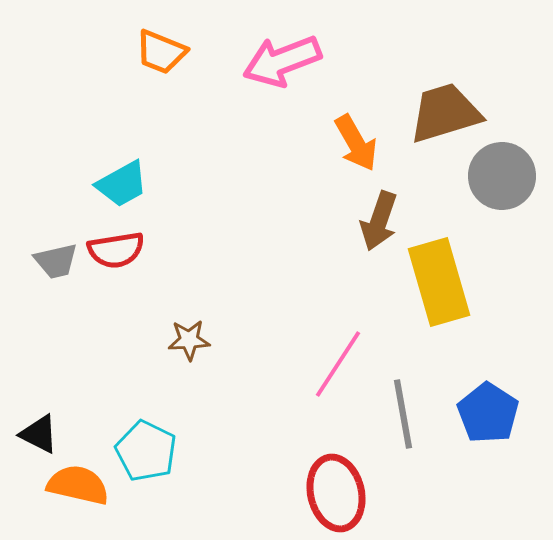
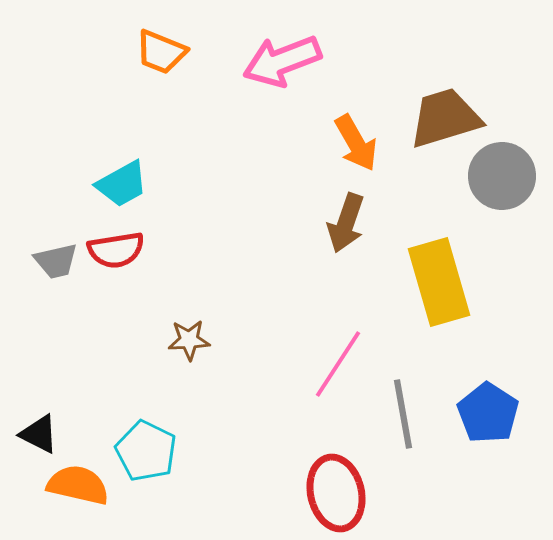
brown trapezoid: moved 5 px down
brown arrow: moved 33 px left, 2 px down
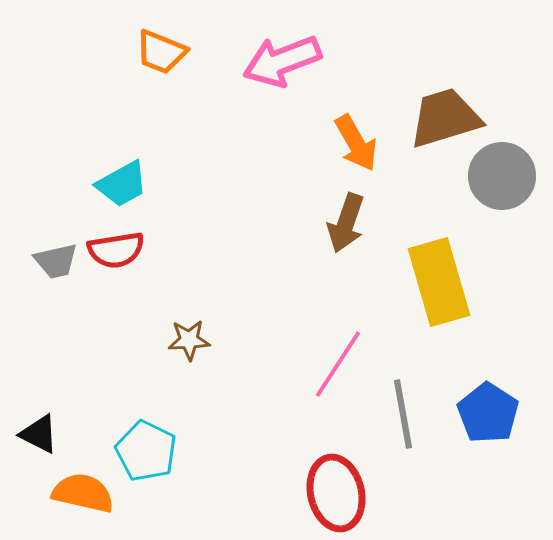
orange semicircle: moved 5 px right, 8 px down
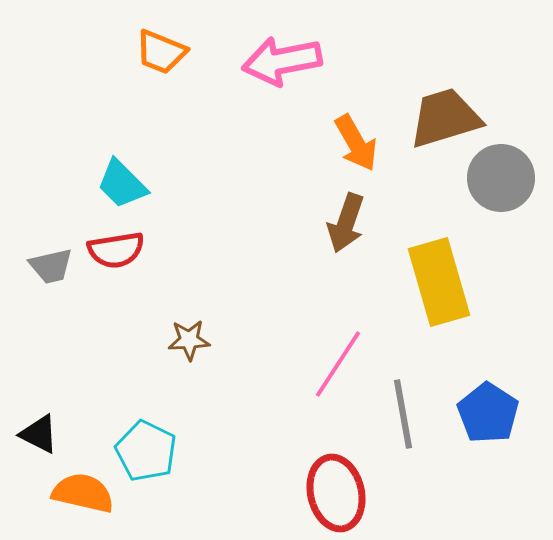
pink arrow: rotated 10 degrees clockwise
gray circle: moved 1 px left, 2 px down
cyan trapezoid: rotated 74 degrees clockwise
gray trapezoid: moved 5 px left, 5 px down
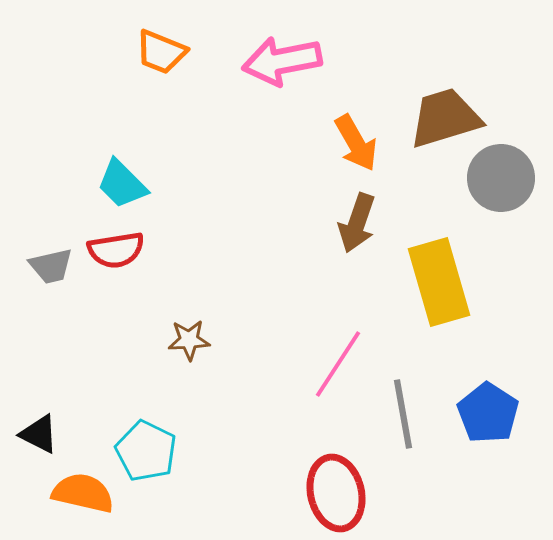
brown arrow: moved 11 px right
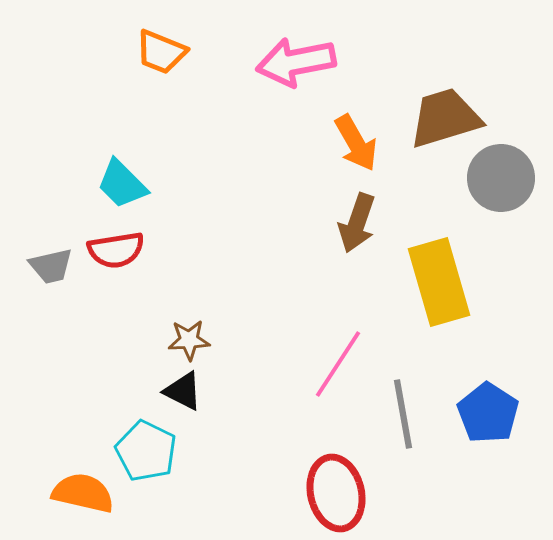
pink arrow: moved 14 px right, 1 px down
black triangle: moved 144 px right, 43 px up
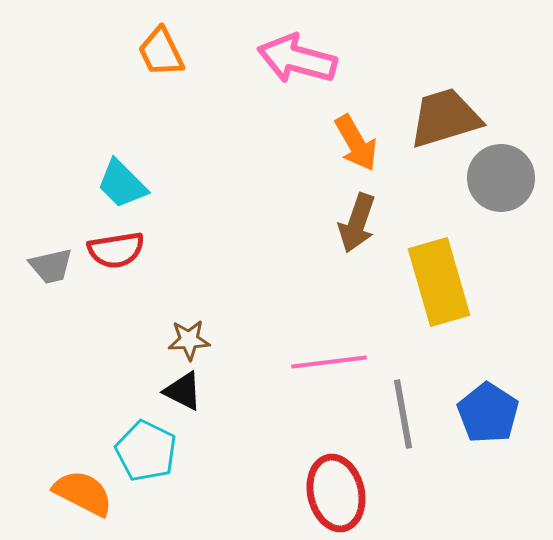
orange trapezoid: rotated 42 degrees clockwise
pink arrow: moved 1 px right, 3 px up; rotated 26 degrees clockwise
pink line: moved 9 px left, 2 px up; rotated 50 degrees clockwise
orange semicircle: rotated 14 degrees clockwise
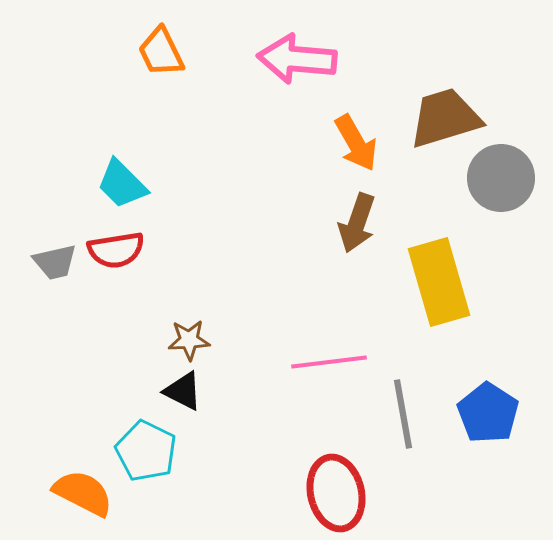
pink arrow: rotated 10 degrees counterclockwise
gray trapezoid: moved 4 px right, 4 px up
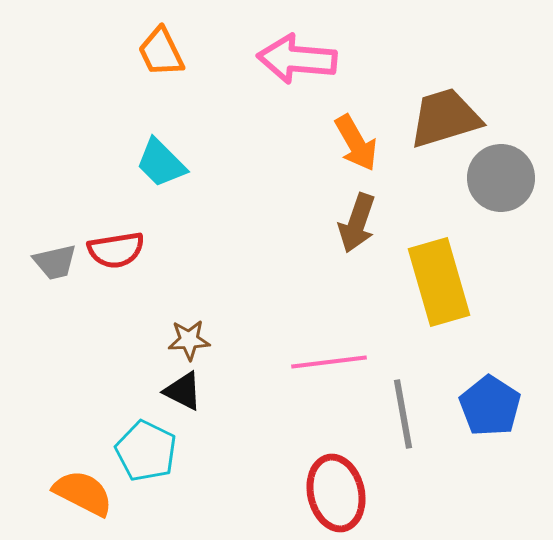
cyan trapezoid: moved 39 px right, 21 px up
blue pentagon: moved 2 px right, 7 px up
